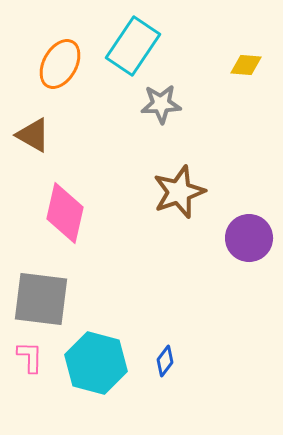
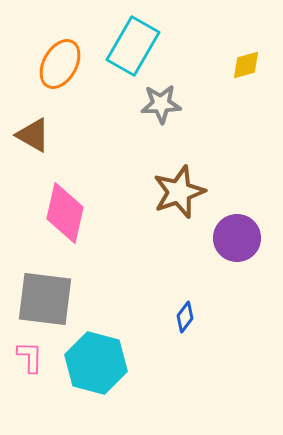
cyan rectangle: rotated 4 degrees counterclockwise
yellow diamond: rotated 20 degrees counterclockwise
purple circle: moved 12 px left
gray square: moved 4 px right
blue diamond: moved 20 px right, 44 px up
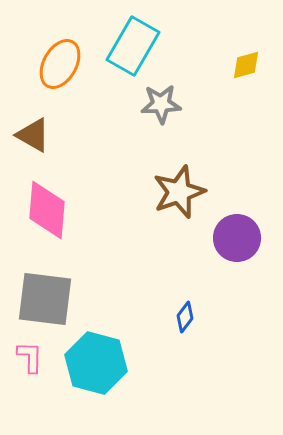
pink diamond: moved 18 px left, 3 px up; rotated 8 degrees counterclockwise
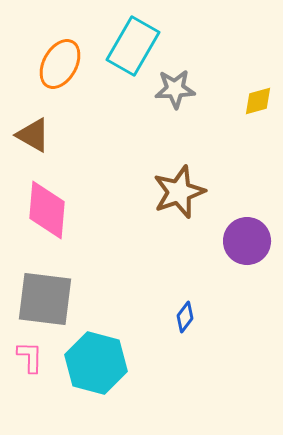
yellow diamond: moved 12 px right, 36 px down
gray star: moved 14 px right, 15 px up
purple circle: moved 10 px right, 3 px down
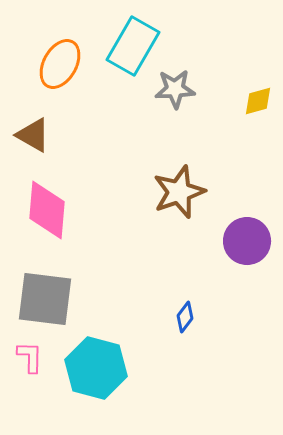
cyan hexagon: moved 5 px down
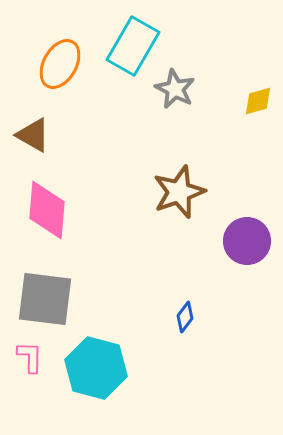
gray star: rotated 30 degrees clockwise
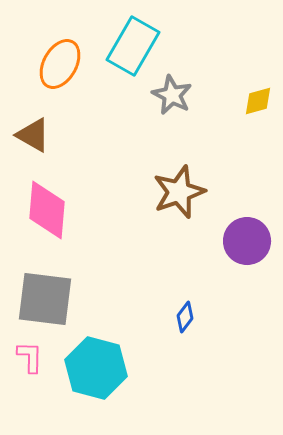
gray star: moved 3 px left, 6 px down
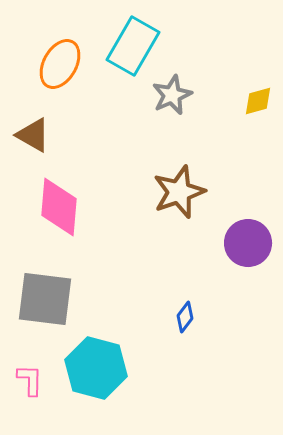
gray star: rotated 21 degrees clockwise
pink diamond: moved 12 px right, 3 px up
purple circle: moved 1 px right, 2 px down
pink L-shape: moved 23 px down
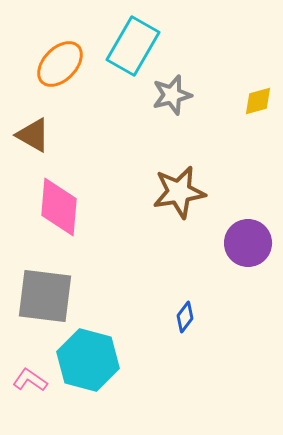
orange ellipse: rotated 15 degrees clockwise
gray star: rotated 9 degrees clockwise
brown star: rotated 10 degrees clockwise
gray square: moved 3 px up
cyan hexagon: moved 8 px left, 8 px up
pink L-shape: rotated 56 degrees counterclockwise
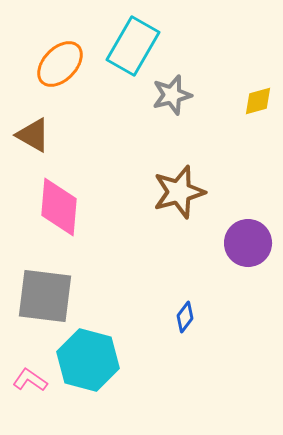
brown star: rotated 6 degrees counterclockwise
